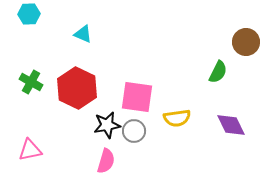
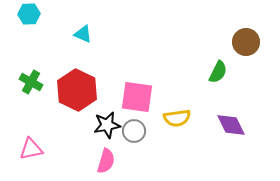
red hexagon: moved 2 px down
pink triangle: moved 1 px right, 1 px up
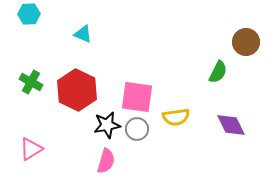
yellow semicircle: moved 1 px left, 1 px up
gray circle: moved 3 px right, 2 px up
pink triangle: rotated 20 degrees counterclockwise
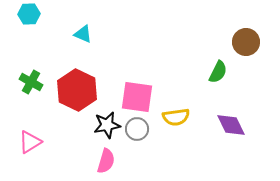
pink triangle: moved 1 px left, 7 px up
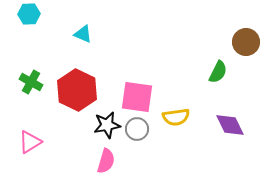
purple diamond: moved 1 px left
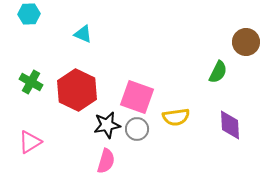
pink square: rotated 12 degrees clockwise
purple diamond: rotated 24 degrees clockwise
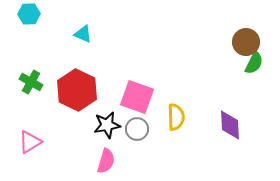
green semicircle: moved 36 px right, 9 px up
yellow semicircle: rotated 84 degrees counterclockwise
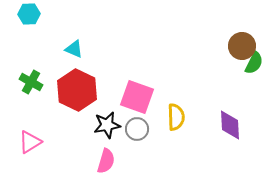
cyan triangle: moved 9 px left, 15 px down
brown circle: moved 4 px left, 4 px down
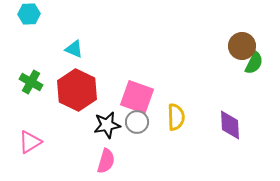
gray circle: moved 7 px up
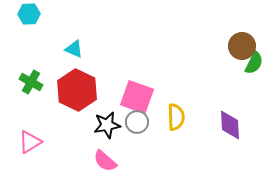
pink semicircle: moved 1 px left; rotated 115 degrees clockwise
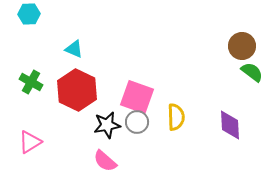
green semicircle: moved 2 px left, 9 px down; rotated 80 degrees counterclockwise
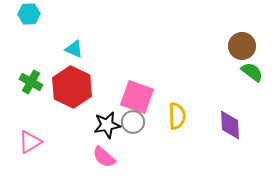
red hexagon: moved 5 px left, 3 px up
yellow semicircle: moved 1 px right, 1 px up
gray circle: moved 4 px left
pink semicircle: moved 1 px left, 4 px up
